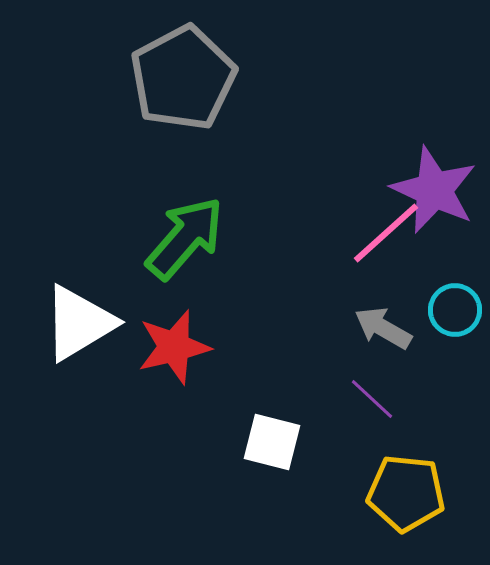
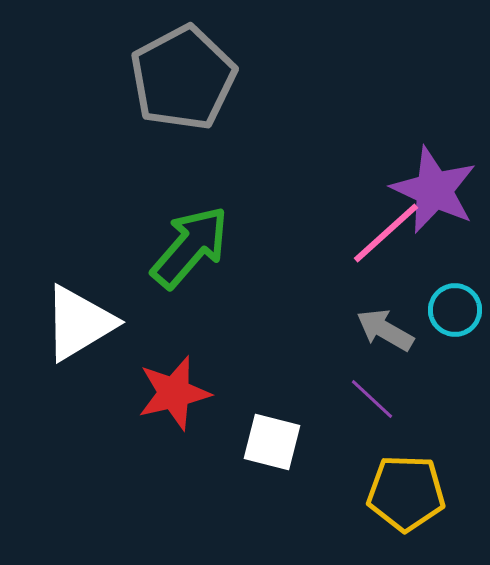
green arrow: moved 5 px right, 9 px down
gray arrow: moved 2 px right, 2 px down
red star: moved 46 px down
yellow pentagon: rotated 4 degrees counterclockwise
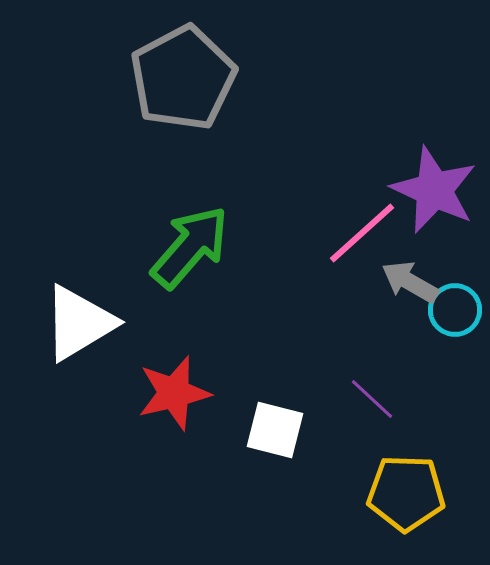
pink line: moved 24 px left
gray arrow: moved 25 px right, 48 px up
white square: moved 3 px right, 12 px up
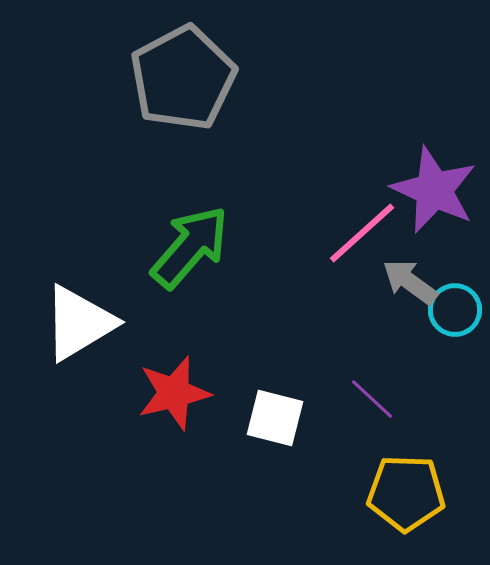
gray arrow: rotated 6 degrees clockwise
white square: moved 12 px up
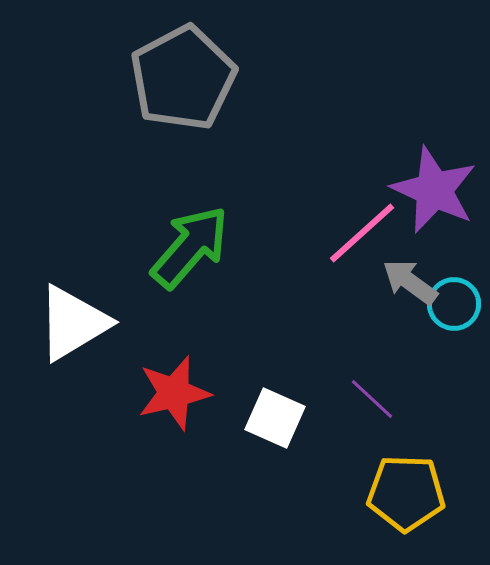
cyan circle: moved 1 px left, 6 px up
white triangle: moved 6 px left
white square: rotated 10 degrees clockwise
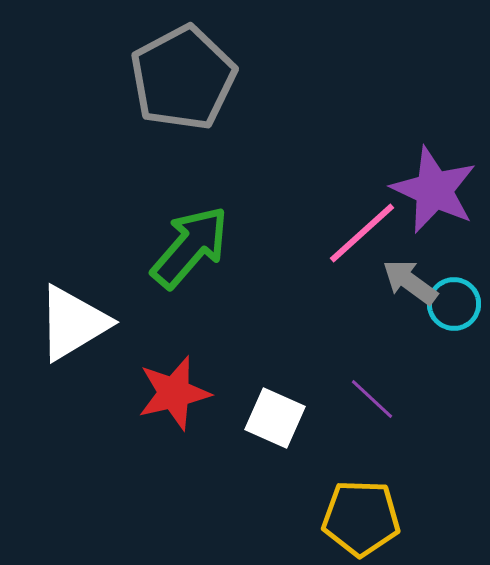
yellow pentagon: moved 45 px left, 25 px down
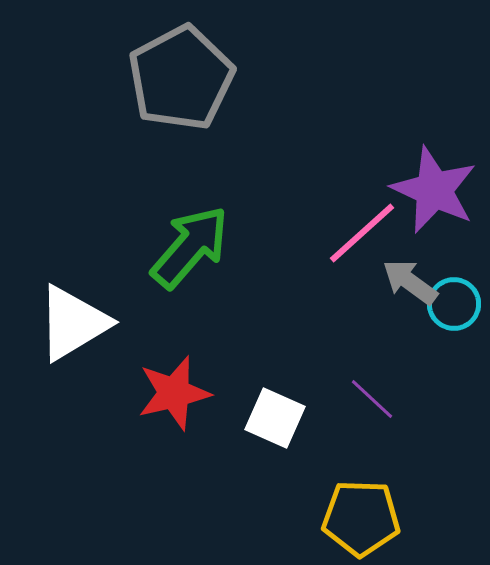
gray pentagon: moved 2 px left
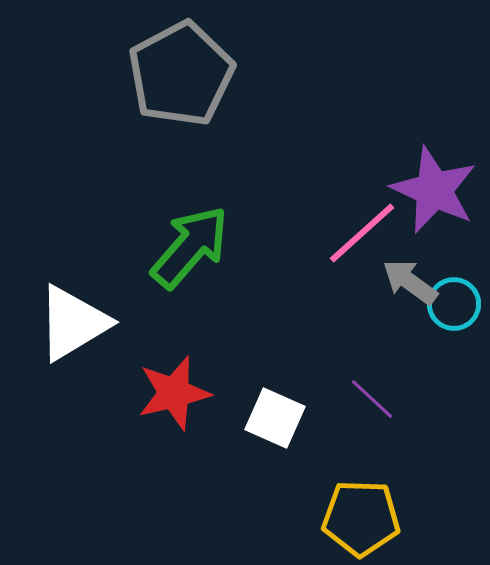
gray pentagon: moved 4 px up
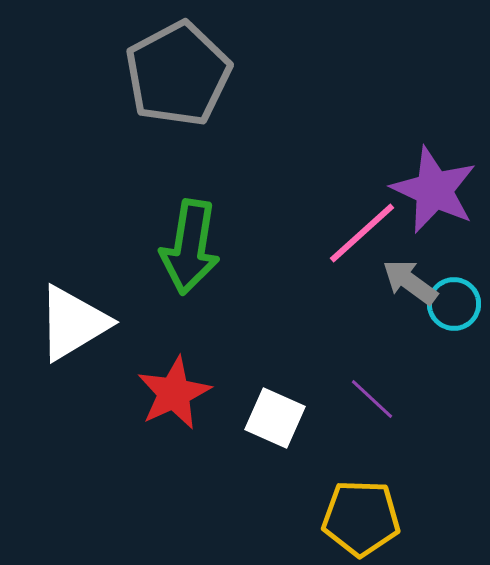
gray pentagon: moved 3 px left
green arrow: rotated 148 degrees clockwise
red star: rotated 12 degrees counterclockwise
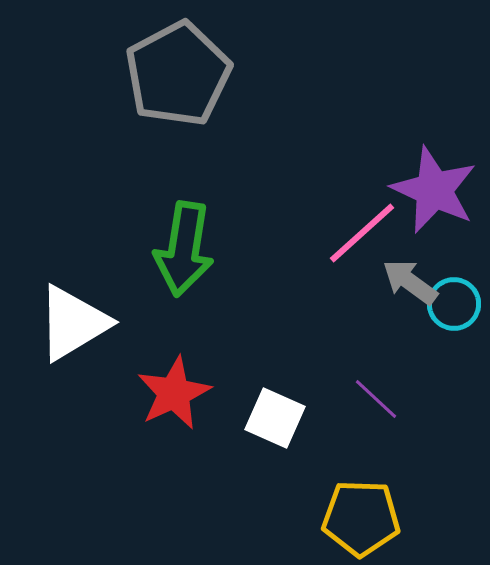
green arrow: moved 6 px left, 2 px down
purple line: moved 4 px right
